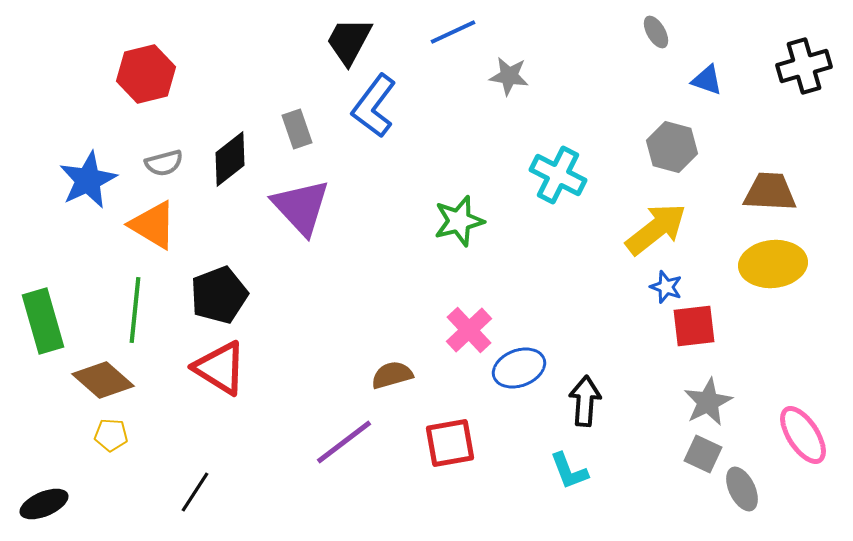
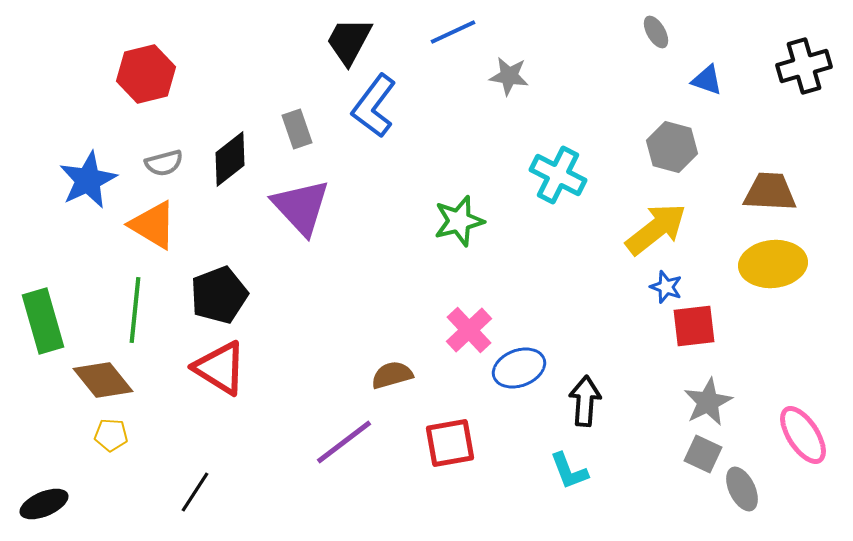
brown diamond at (103, 380): rotated 10 degrees clockwise
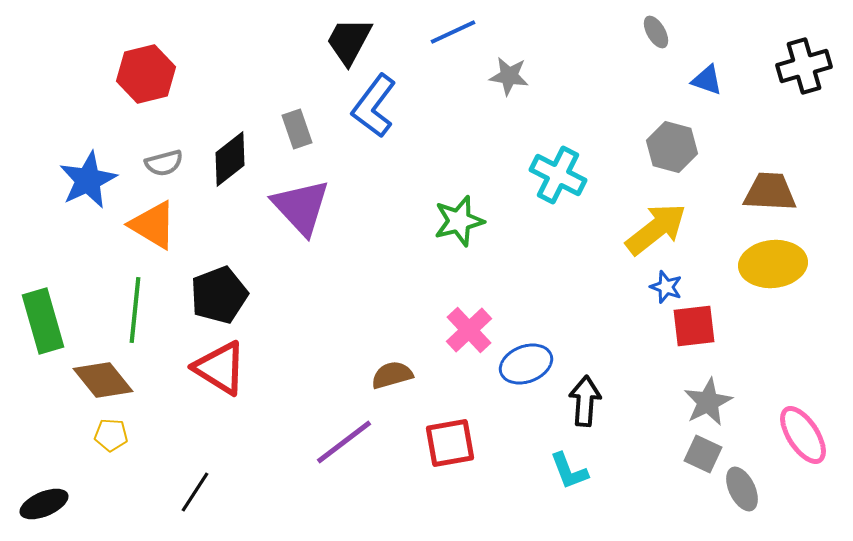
blue ellipse at (519, 368): moved 7 px right, 4 px up
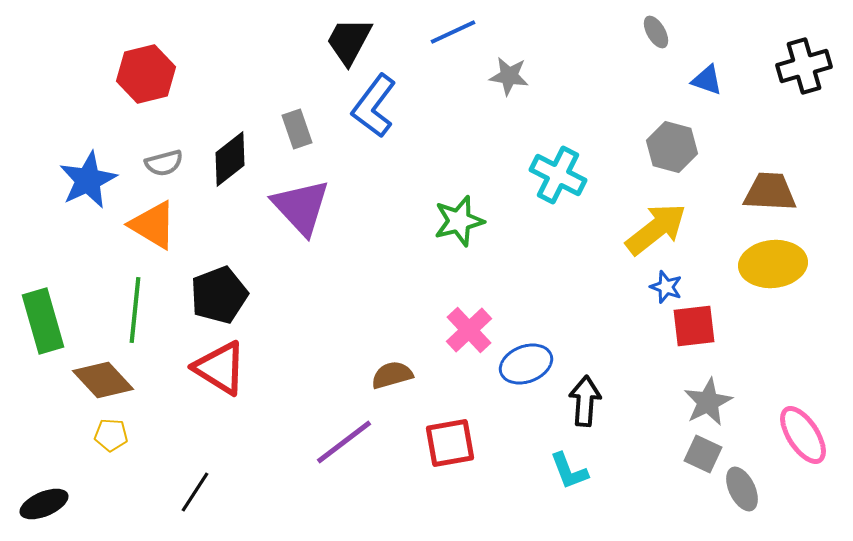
brown diamond at (103, 380): rotated 4 degrees counterclockwise
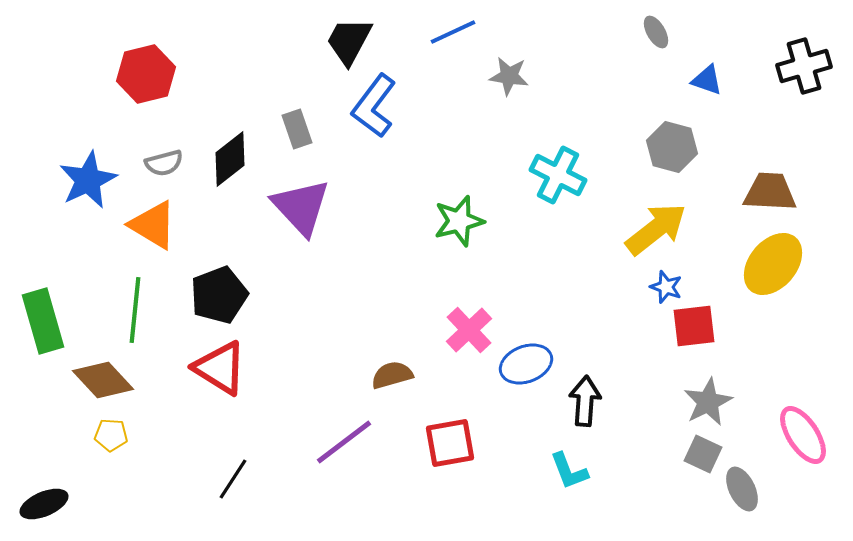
yellow ellipse at (773, 264): rotated 44 degrees counterclockwise
black line at (195, 492): moved 38 px right, 13 px up
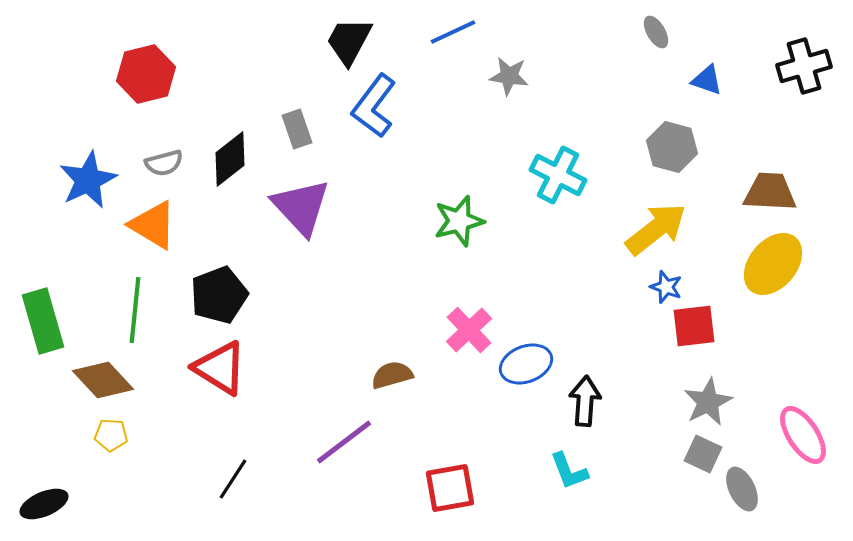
red square at (450, 443): moved 45 px down
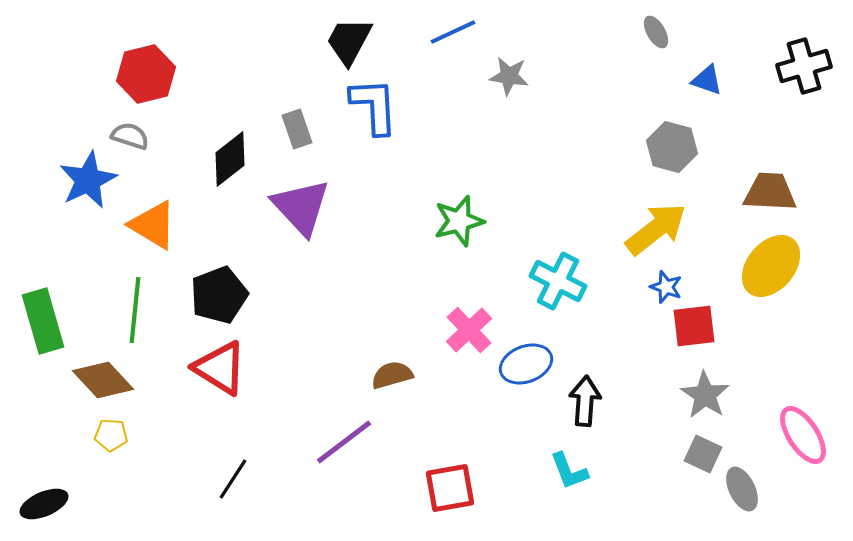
blue L-shape at (374, 106): rotated 140 degrees clockwise
gray semicircle at (164, 163): moved 34 px left, 27 px up; rotated 147 degrees counterclockwise
cyan cross at (558, 175): moved 106 px down
yellow ellipse at (773, 264): moved 2 px left, 2 px down
gray star at (708, 402): moved 3 px left, 7 px up; rotated 12 degrees counterclockwise
